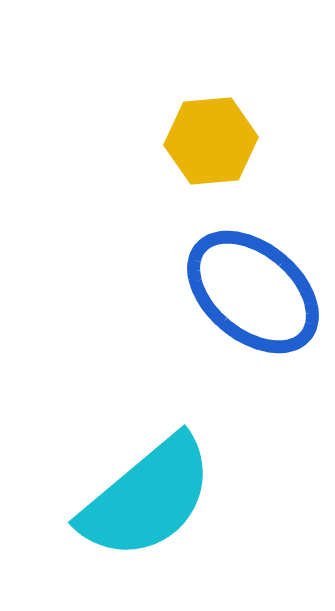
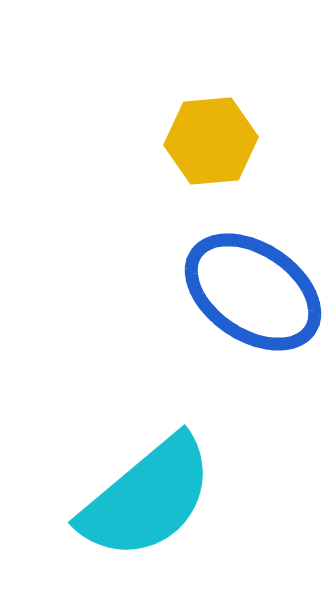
blue ellipse: rotated 6 degrees counterclockwise
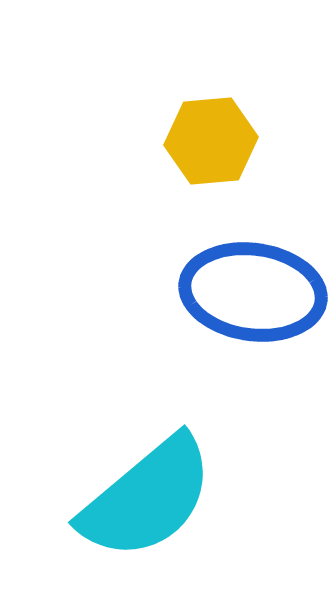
blue ellipse: rotated 26 degrees counterclockwise
